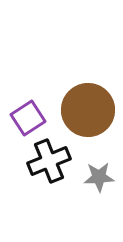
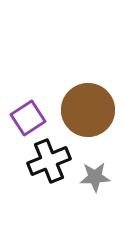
gray star: moved 4 px left
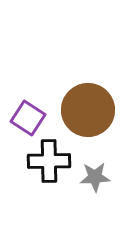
purple square: rotated 24 degrees counterclockwise
black cross: rotated 21 degrees clockwise
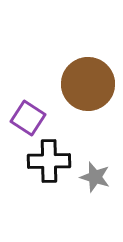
brown circle: moved 26 px up
gray star: rotated 20 degrees clockwise
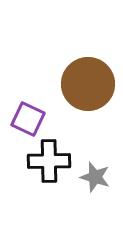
purple square: moved 1 px down; rotated 8 degrees counterclockwise
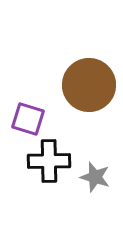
brown circle: moved 1 px right, 1 px down
purple square: rotated 8 degrees counterclockwise
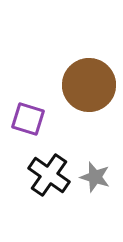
black cross: moved 14 px down; rotated 36 degrees clockwise
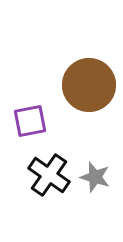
purple square: moved 2 px right, 2 px down; rotated 28 degrees counterclockwise
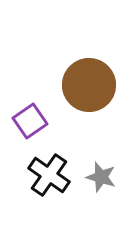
purple square: rotated 24 degrees counterclockwise
gray star: moved 6 px right
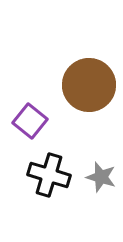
purple square: rotated 16 degrees counterclockwise
black cross: rotated 18 degrees counterclockwise
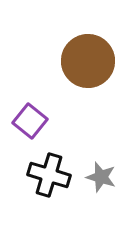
brown circle: moved 1 px left, 24 px up
